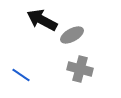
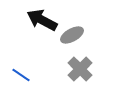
gray cross: rotated 30 degrees clockwise
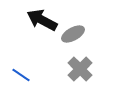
gray ellipse: moved 1 px right, 1 px up
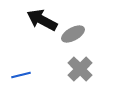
blue line: rotated 48 degrees counterclockwise
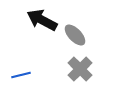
gray ellipse: moved 2 px right, 1 px down; rotated 75 degrees clockwise
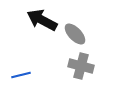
gray ellipse: moved 1 px up
gray cross: moved 1 px right, 3 px up; rotated 30 degrees counterclockwise
